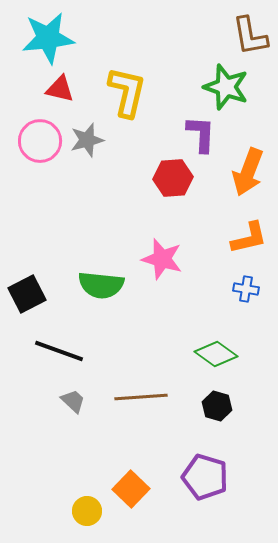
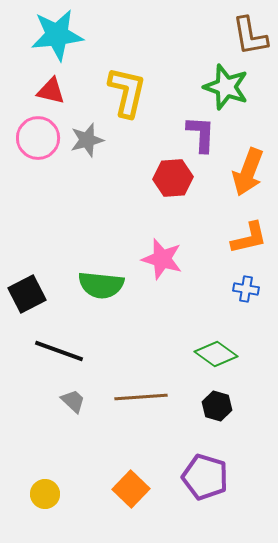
cyan star: moved 9 px right, 3 px up
red triangle: moved 9 px left, 2 px down
pink circle: moved 2 px left, 3 px up
yellow circle: moved 42 px left, 17 px up
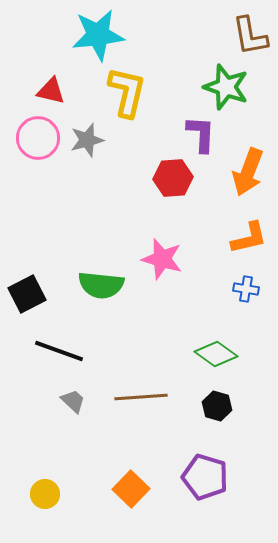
cyan star: moved 41 px right
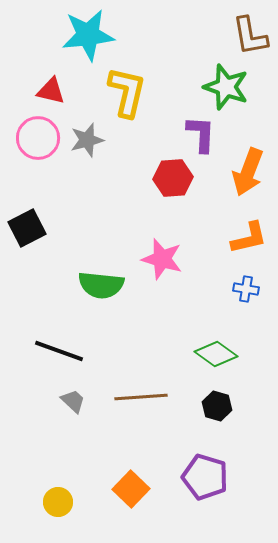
cyan star: moved 10 px left
black square: moved 66 px up
yellow circle: moved 13 px right, 8 px down
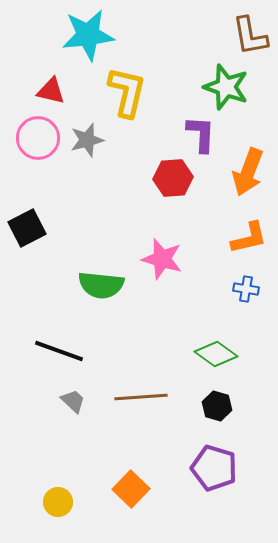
purple pentagon: moved 9 px right, 9 px up
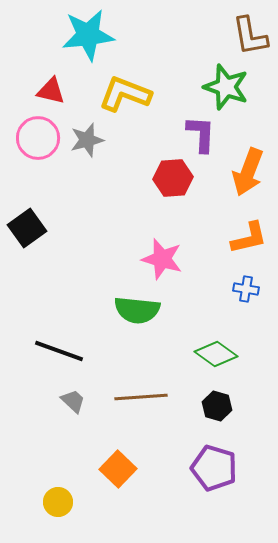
yellow L-shape: moved 2 px left, 2 px down; rotated 82 degrees counterclockwise
black square: rotated 9 degrees counterclockwise
green semicircle: moved 36 px right, 25 px down
orange square: moved 13 px left, 20 px up
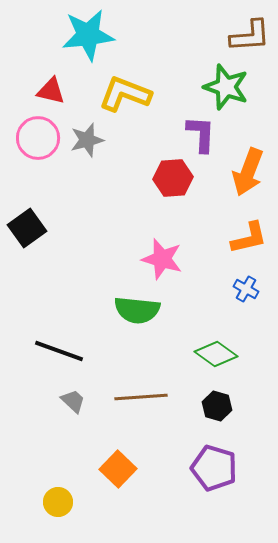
brown L-shape: rotated 84 degrees counterclockwise
blue cross: rotated 20 degrees clockwise
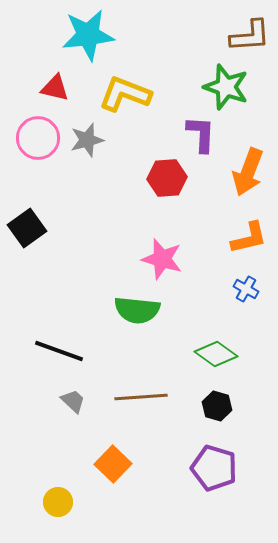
red triangle: moved 4 px right, 3 px up
red hexagon: moved 6 px left
orange square: moved 5 px left, 5 px up
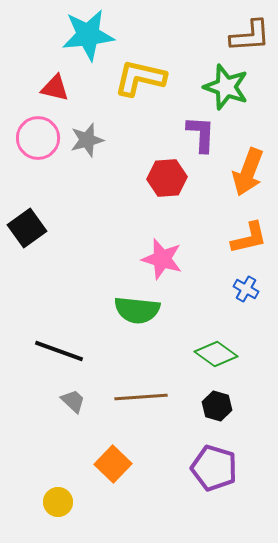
yellow L-shape: moved 15 px right, 16 px up; rotated 8 degrees counterclockwise
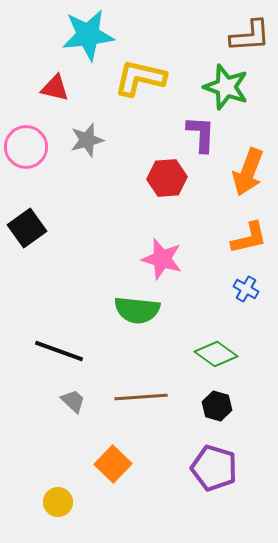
pink circle: moved 12 px left, 9 px down
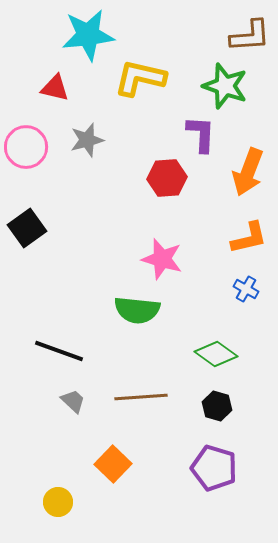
green star: moved 1 px left, 1 px up
